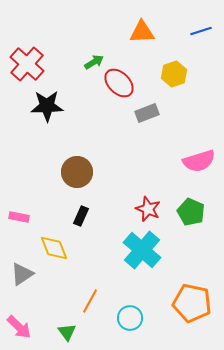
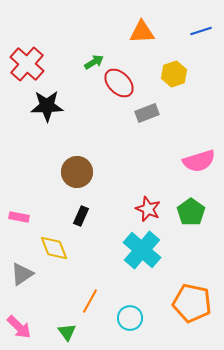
green pentagon: rotated 12 degrees clockwise
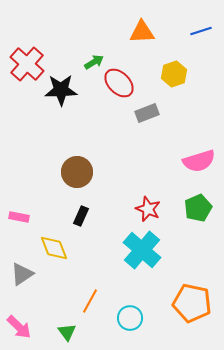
black star: moved 14 px right, 16 px up
green pentagon: moved 7 px right, 4 px up; rotated 12 degrees clockwise
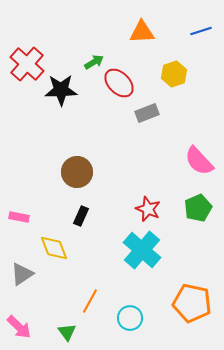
pink semicircle: rotated 64 degrees clockwise
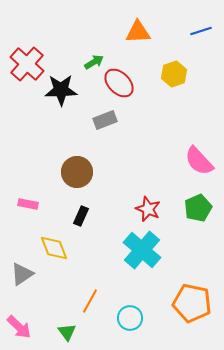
orange triangle: moved 4 px left
gray rectangle: moved 42 px left, 7 px down
pink rectangle: moved 9 px right, 13 px up
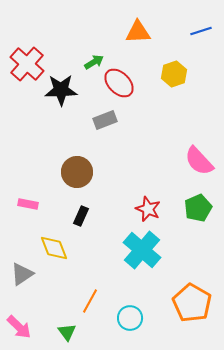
orange pentagon: rotated 18 degrees clockwise
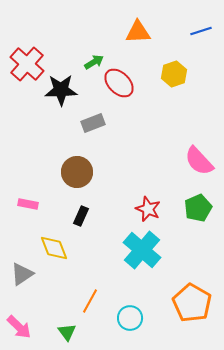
gray rectangle: moved 12 px left, 3 px down
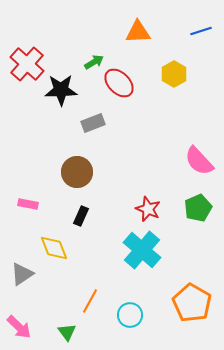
yellow hexagon: rotated 10 degrees counterclockwise
cyan circle: moved 3 px up
